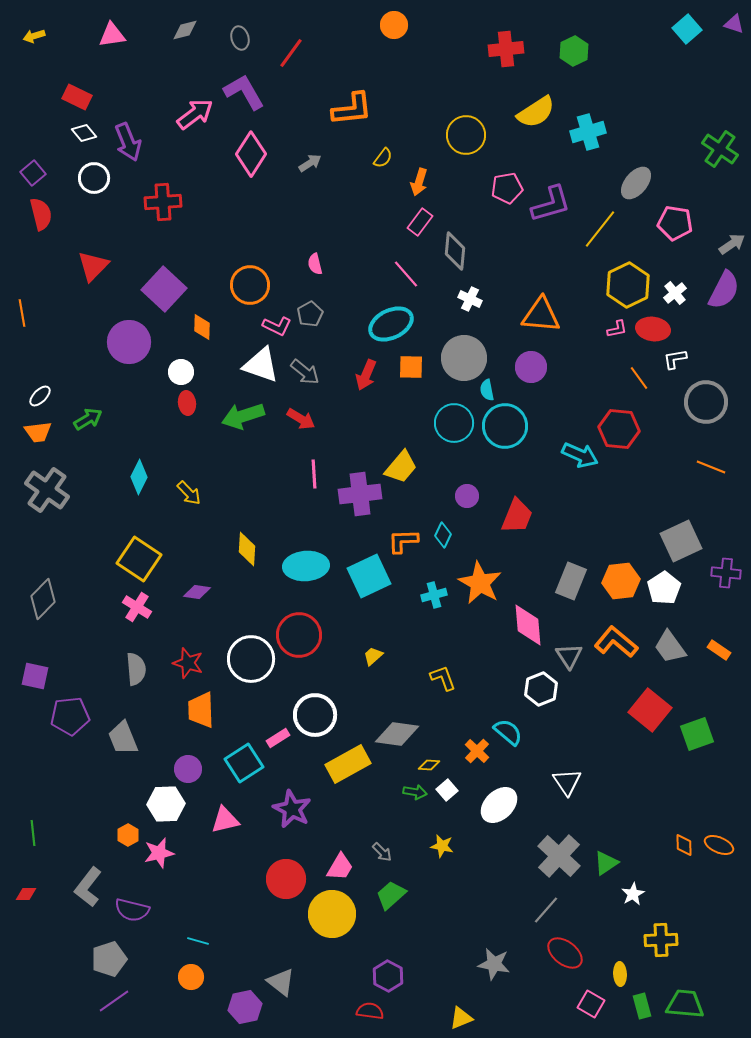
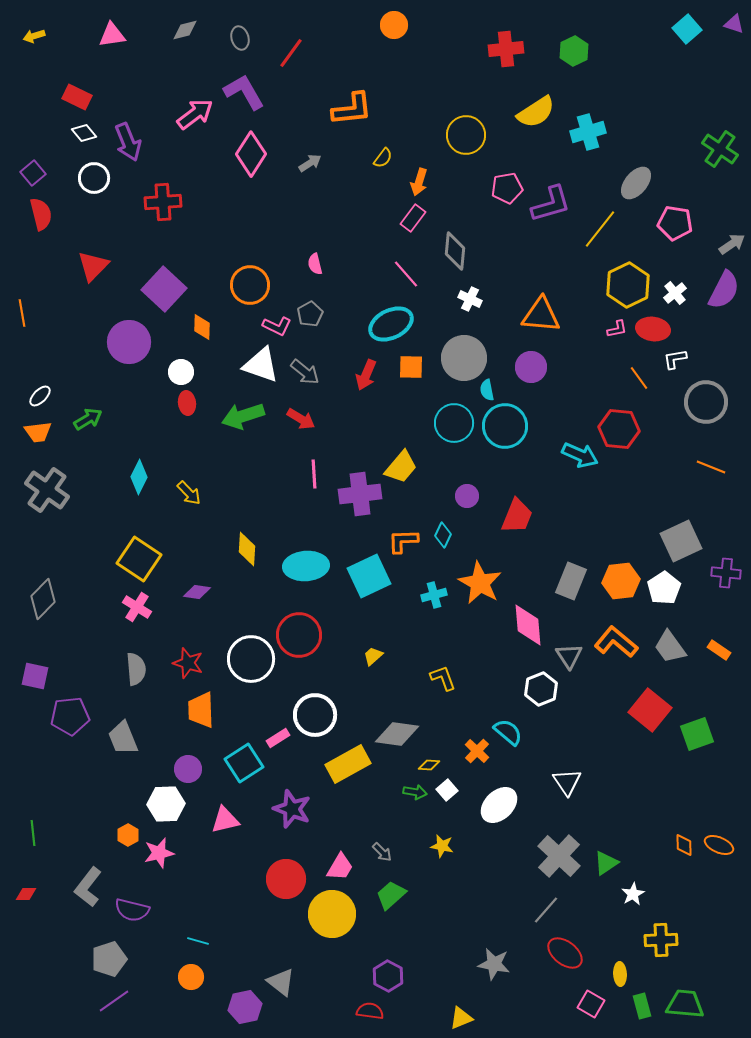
pink rectangle at (420, 222): moved 7 px left, 4 px up
purple star at (292, 809): rotated 6 degrees counterclockwise
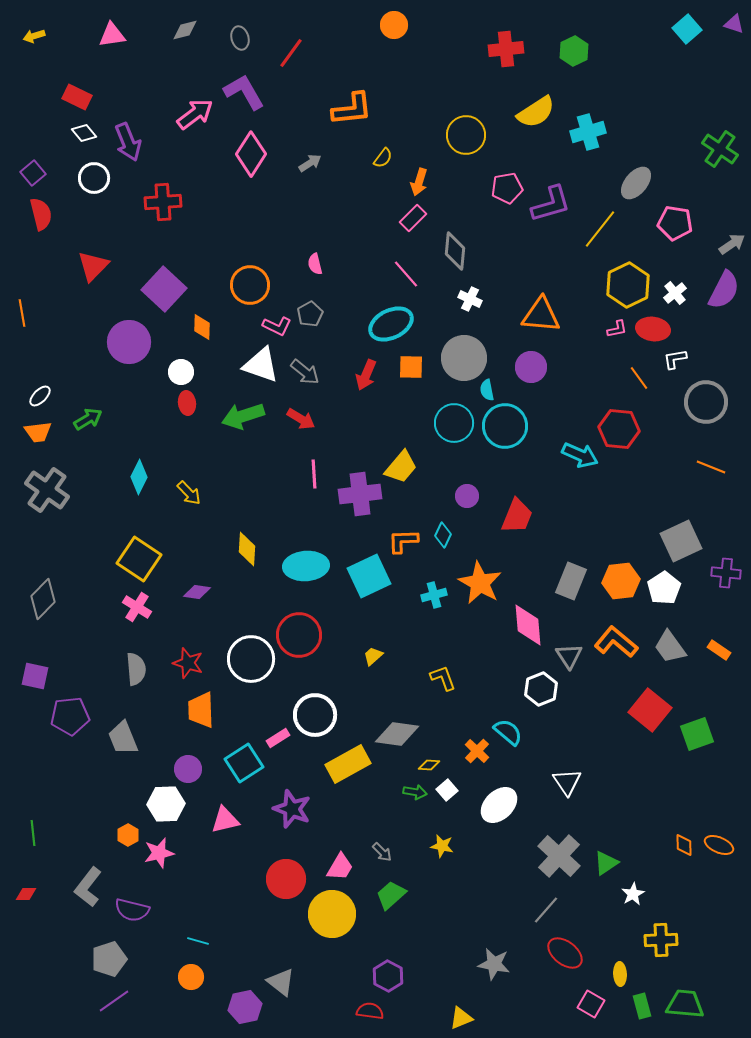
pink rectangle at (413, 218): rotated 8 degrees clockwise
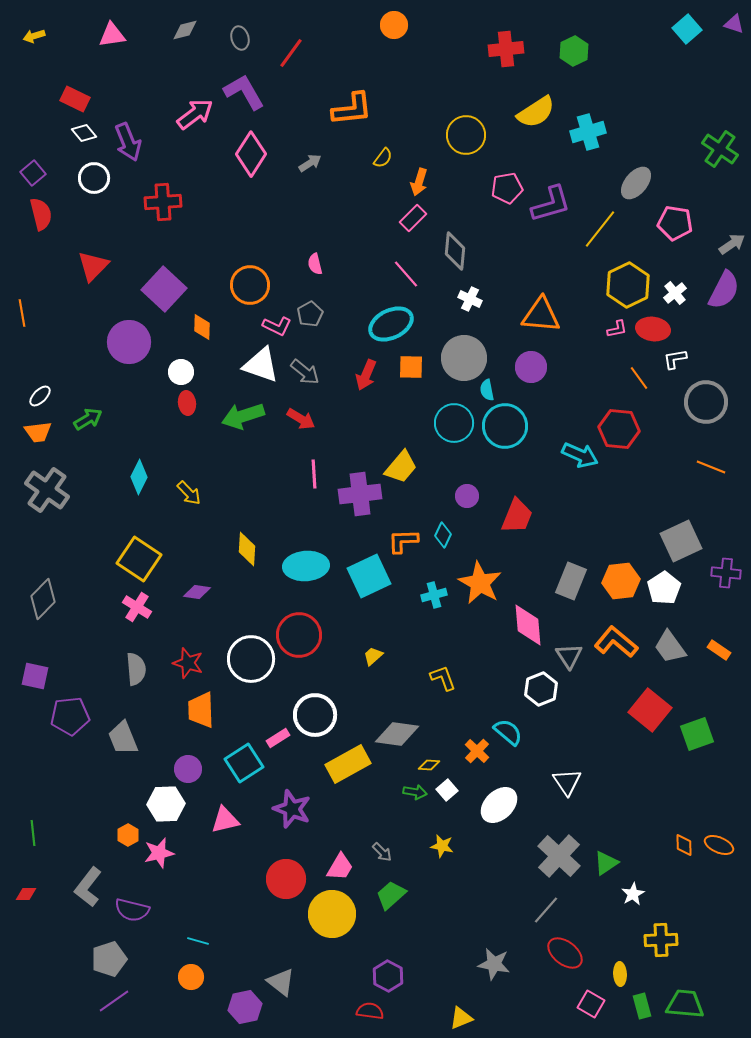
red rectangle at (77, 97): moved 2 px left, 2 px down
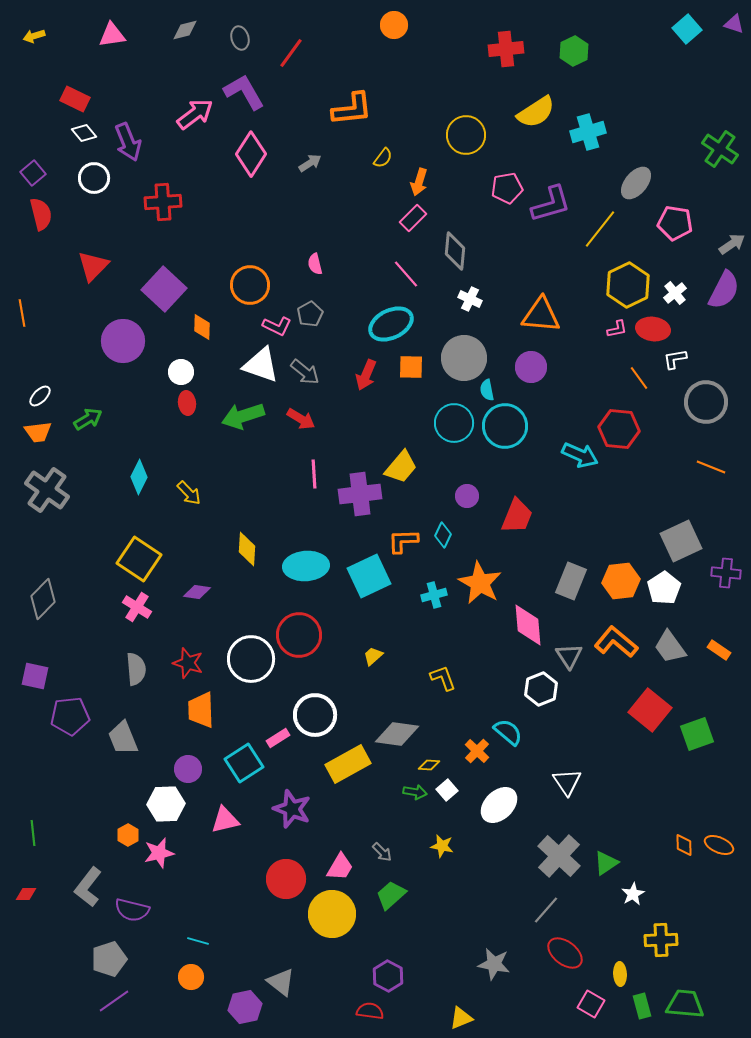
purple circle at (129, 342): moved 6 px left, 1 px up
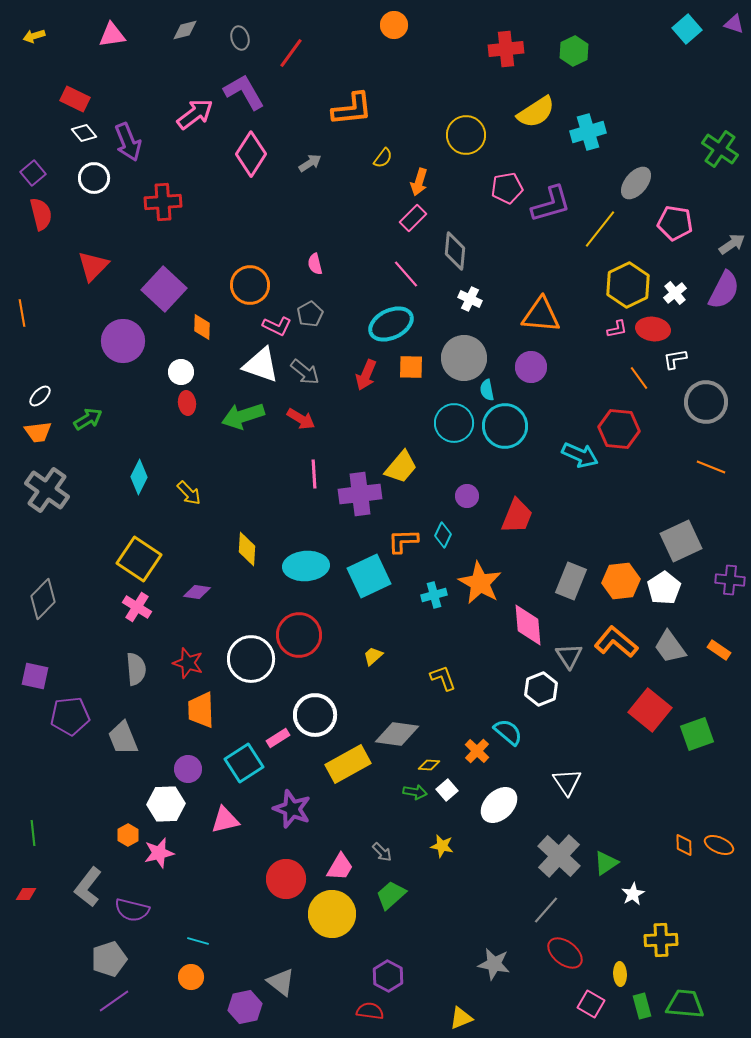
purple cross at (726, 573): moved 4 px right, 7 px down
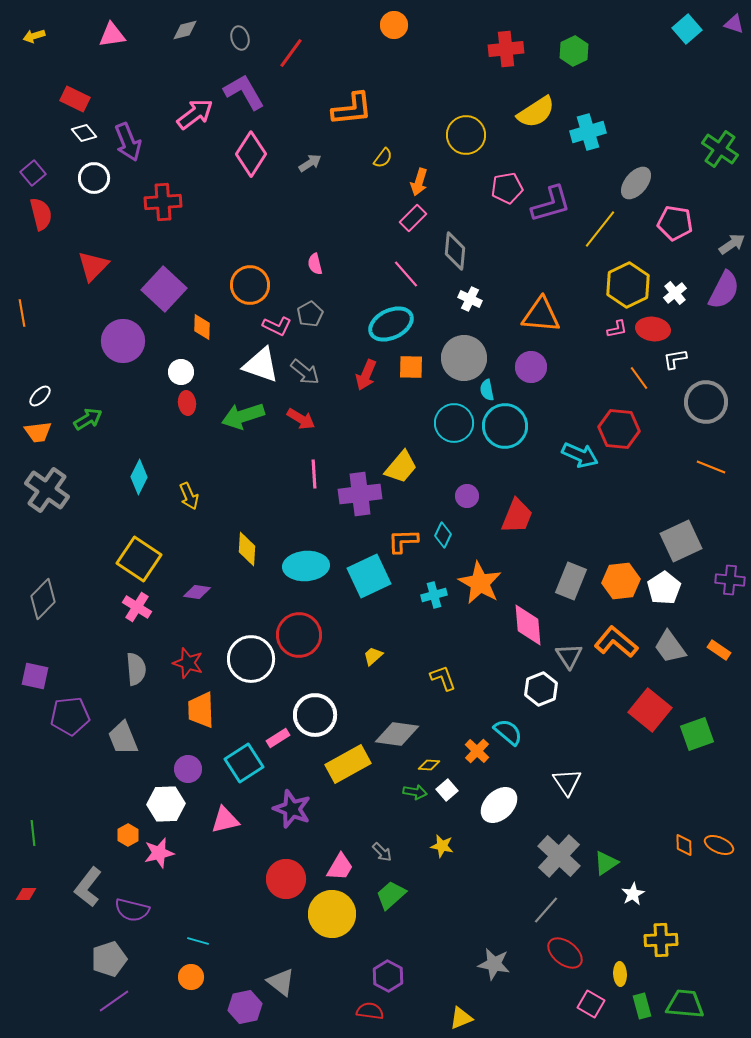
yellow arrow at (189, 493): moved 3 px down; rotated 20 degrees clockwise
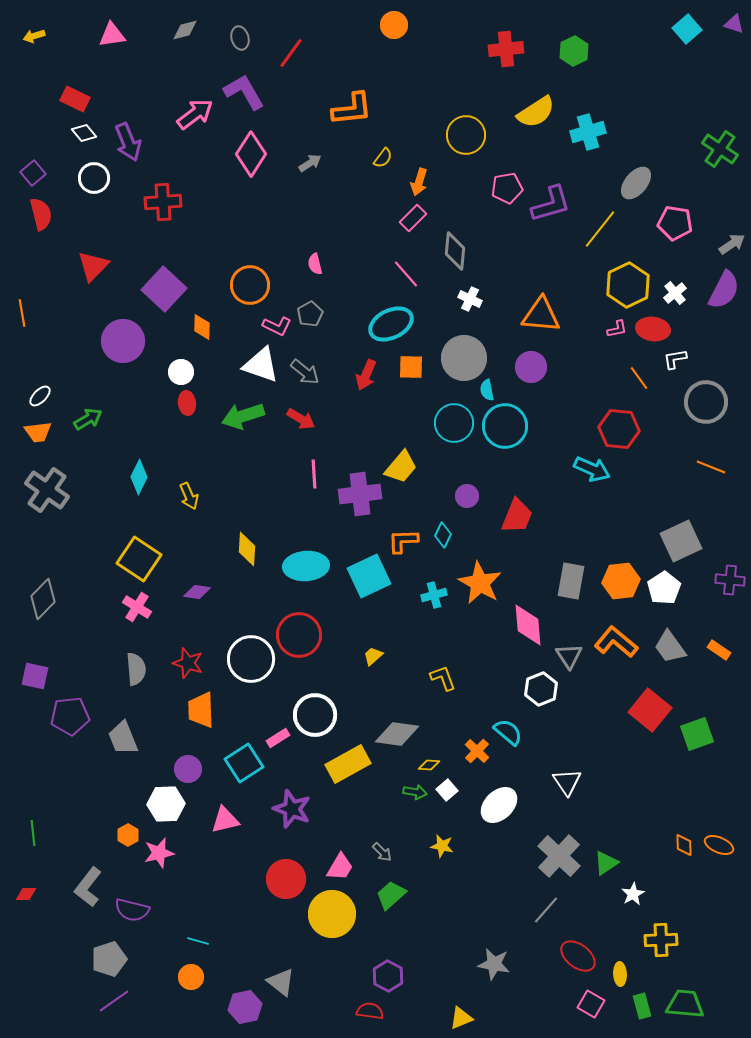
cyan arrow at (580, 455): moved 12 px right, 14 px down
gray rectangle at (571, 581): rotated 12 degrees counterclockwise
red ellipse at (565, 953): moved 13 px right, 3 px down
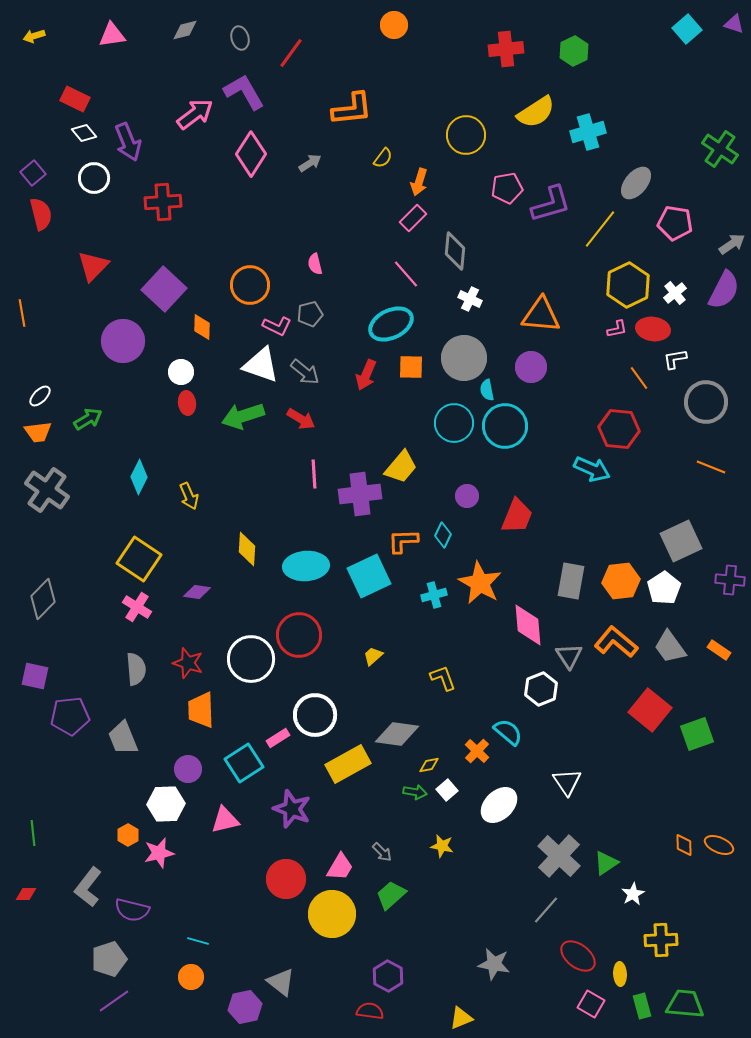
gray pentagon at (310, 314): rotated 15 degrees clockwise
yellow diamond at (429, 765): rotated 15 degrees counterclockwise
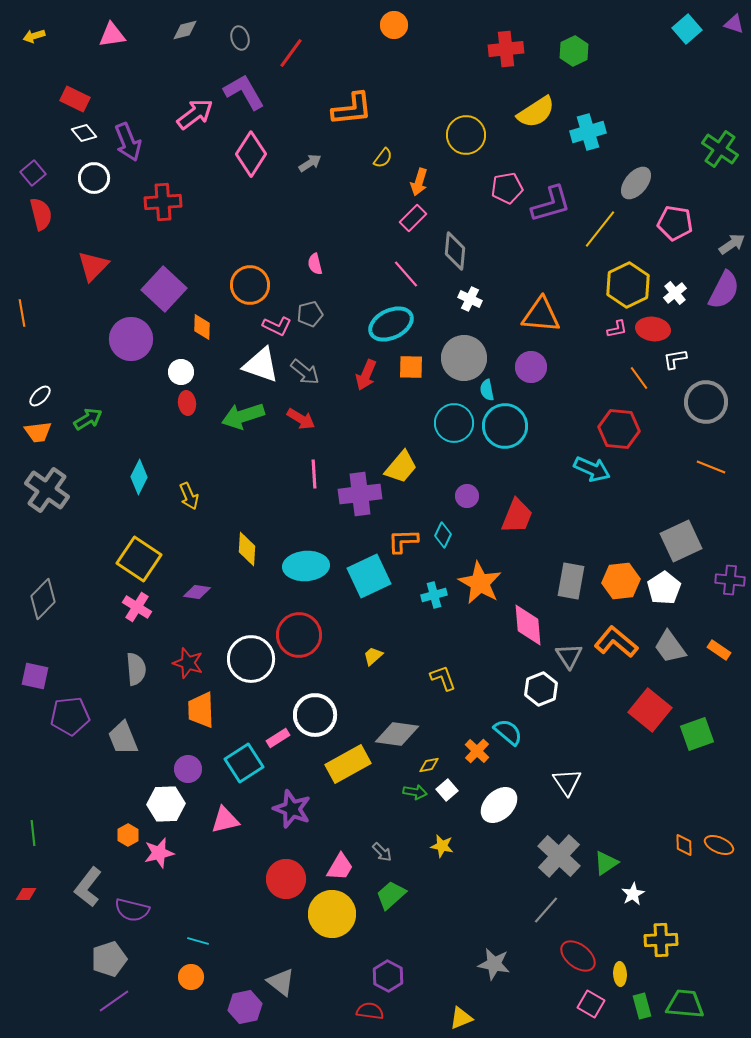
purple circle at (123, 341): moved 8 px right, 2 px up
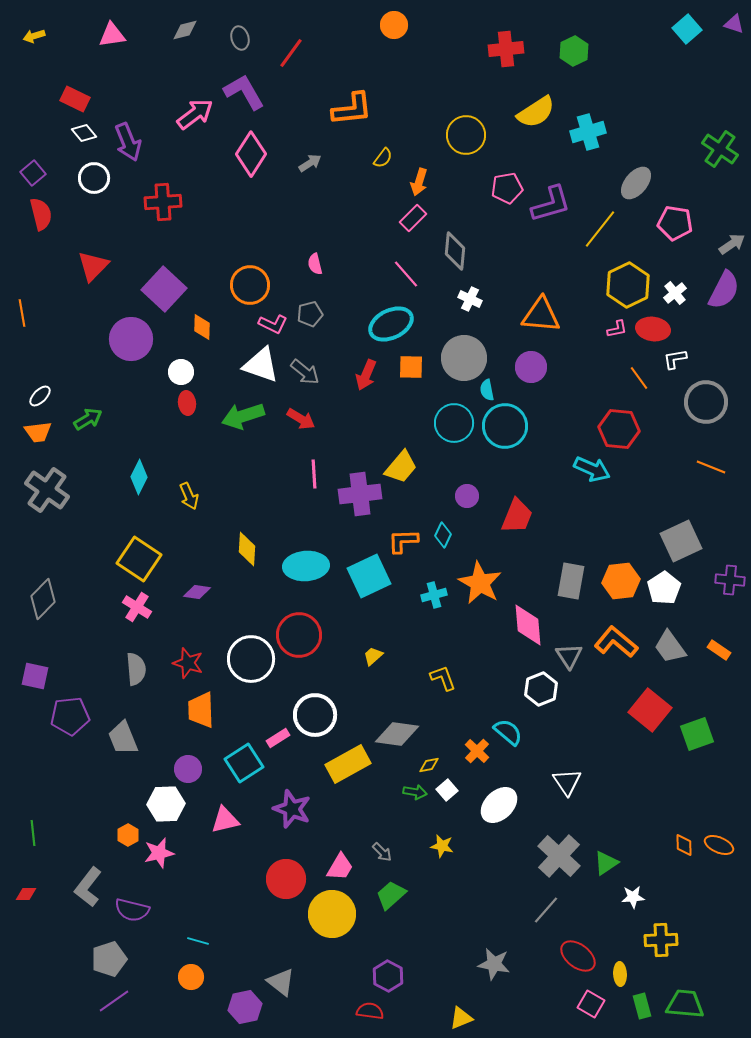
pink L-shape at (277, 326): moved 4 px left, 2 px up
white star at (633, 894): moved 3 px down; rotated 25 degrees clockwise
